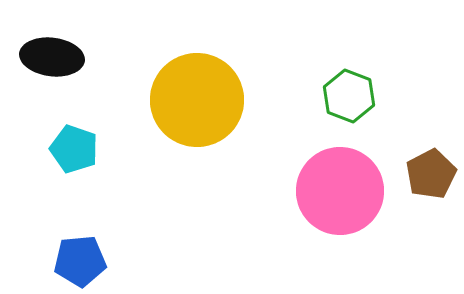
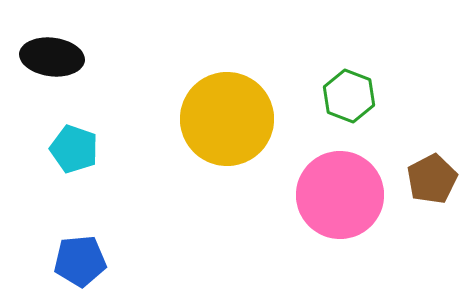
yellow circle: moved 30 px right, 19 px down
brown pentagon: moved 1 px right, 5 px down
pink circle: moved 4 px down
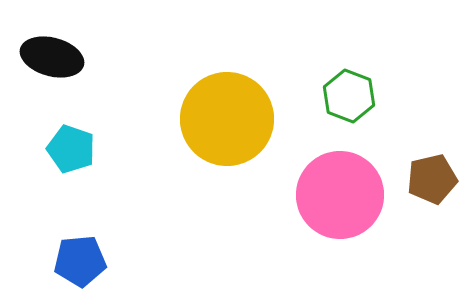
black ellipse: rotated 8 degrees clockwise
cyan pentagon: moved 3 px left
brown pentagon: rotated 15 degrees clockwise
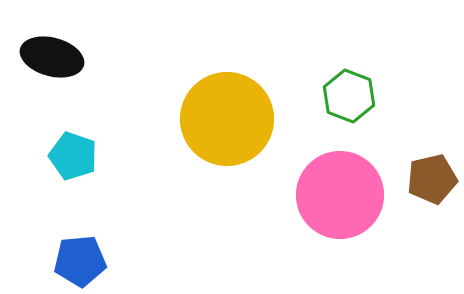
cyan pentagon: moved 2 px right, 7 px down
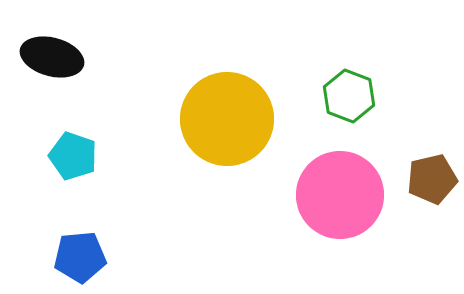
blue pentagon: moved 4 px up
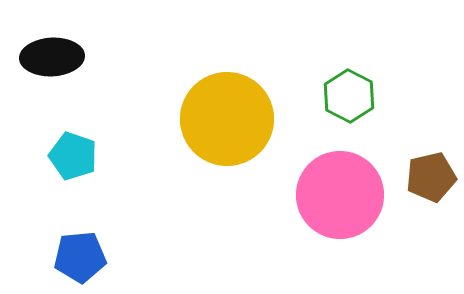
black ellipse: rotated 18 degrees counterclockwise
green hexagon: rotated 6 degrees clockwise
brown pentagon: moved 1 px left, 2 px up
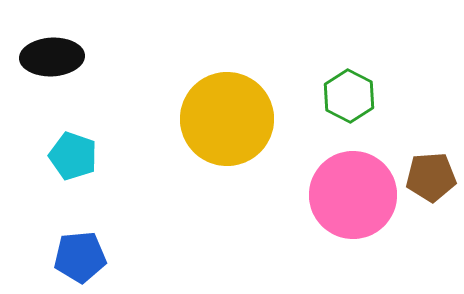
brown pentagon: rotated 9 degrees clockwise
pink circle: moved 13 px right
